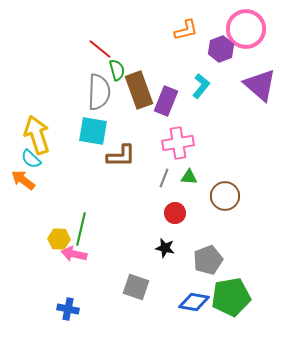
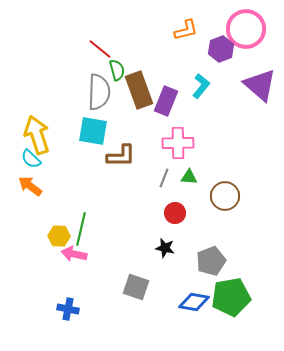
pink cross: rotated 8 degrees clockwise
orange arrow: moved 7 px right, 6 px down
yellow hexagon: moved 3 px up
gray pentagon: moved 3 px right, 1 px down
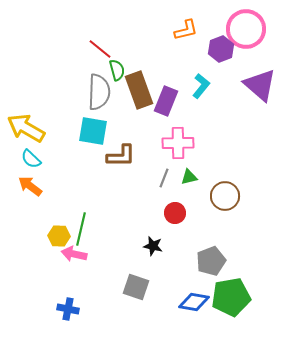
yellow arrow: moved 11 px left, 7 px up; rotated 42 degrees counterclockwise
green triangle: rotated 18 degrees counterclockwise
black star: moved 12 px left, 2 px up
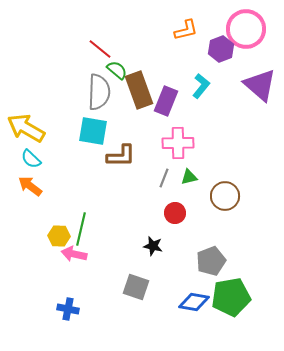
green semicircle: rotated 35 degrees counterclockwise
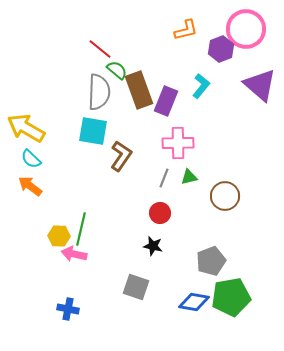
brown L-shape: rotated 56 degrees counterclockwise
red circle: moved 15 px left
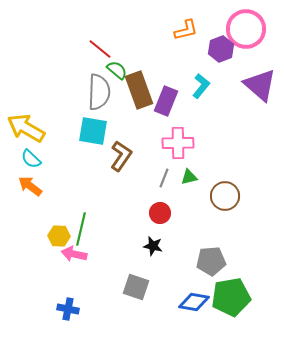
gray pentagon: rotated 16 degrees clockwise
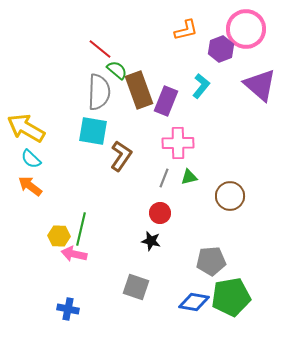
brown circle: moved 5 px right
black star: moved 2 px left, 5 px up
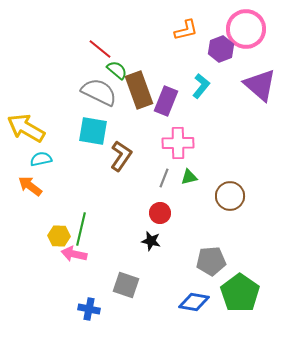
gray semicircle: rotated 66 degrees counterclockwise
cyan semicircle: moved 10 px right; rotated 125 degrees clockwise
gray square: moved 10 px left, 2 px up
green pentagon: moved 9 px right, 4 px up; rotated 27 degrees counterclockwise
blue cross: moved 21 px right
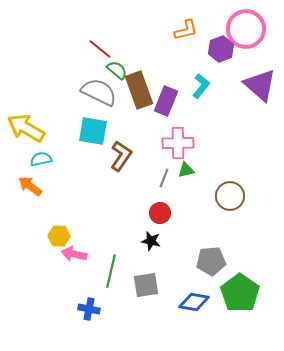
green triangle: moved 3 px left, 7 px up
green line: moved 30 px right, 42 px down
gray square: moved 20 px right; rotated 28 degrees counterclockwise
